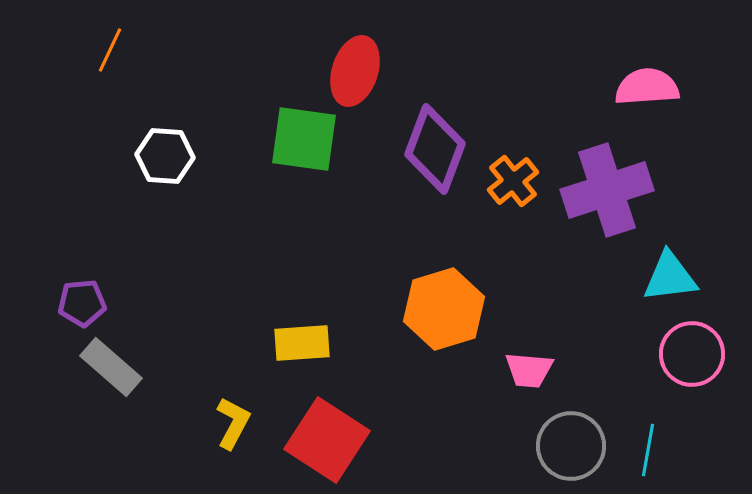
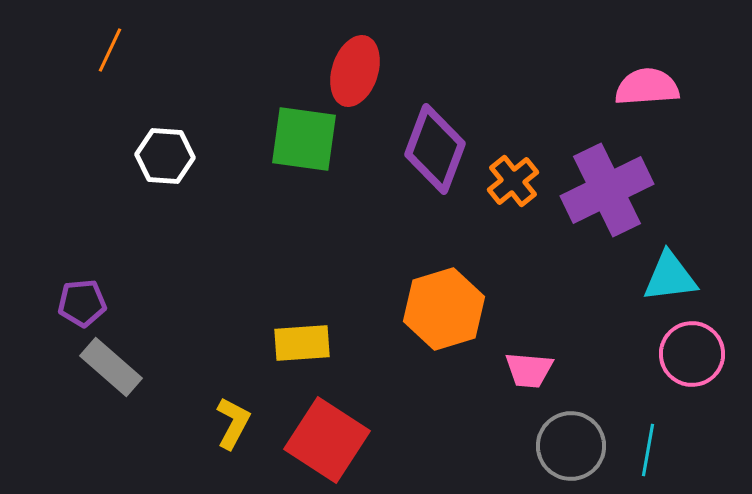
purple cross: rotated 8 degrees counterclockwise
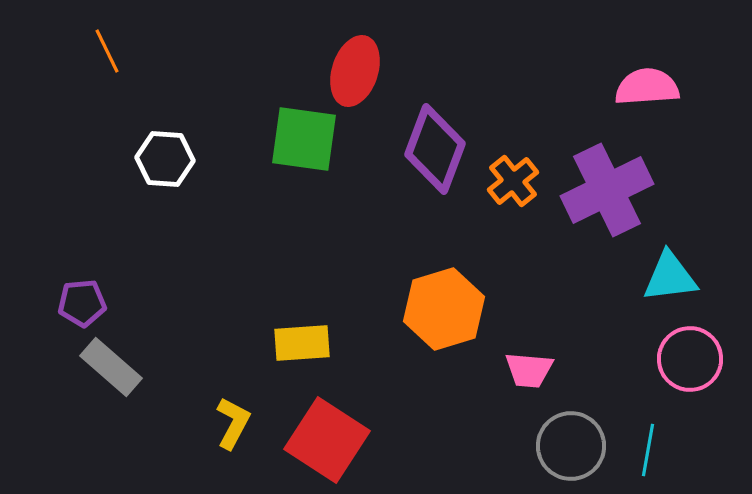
orange line: moved 3 px left, 1 px down; rotated 51 degrees counterclockwise
white hexagon: moved 3 px down
pink circle: moved 2 px left, 5 px down
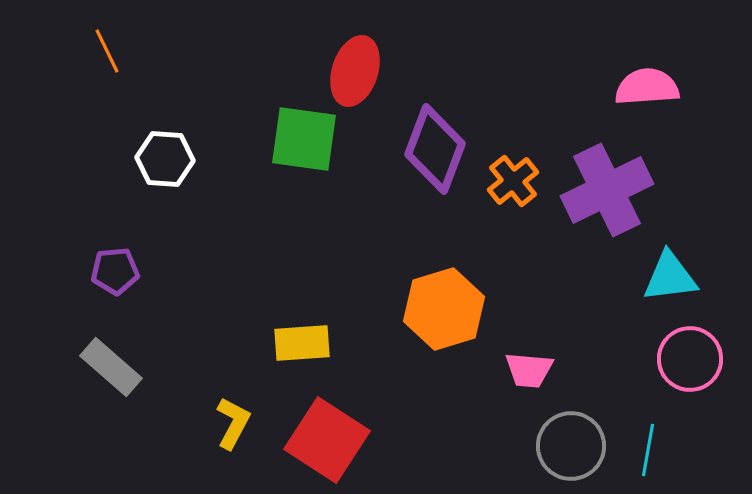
purple pentagon: moved 33 px right, 32 px up
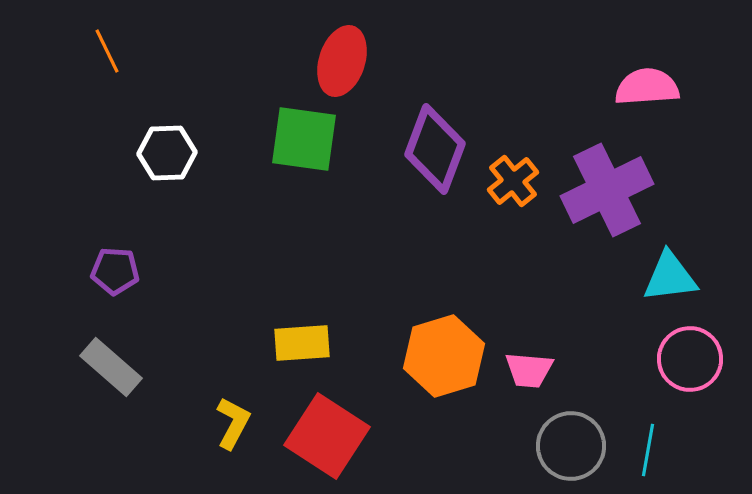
red ellipse: moved 13 px left, 10 px up
white hexagon: moved 2 px right, 6 px up; rotated 6 degrees counterclockwise
purple pentagon: rotated 9 degrees clockwise
orange hexagon: moved 47 px down
red square: moved 4 px up
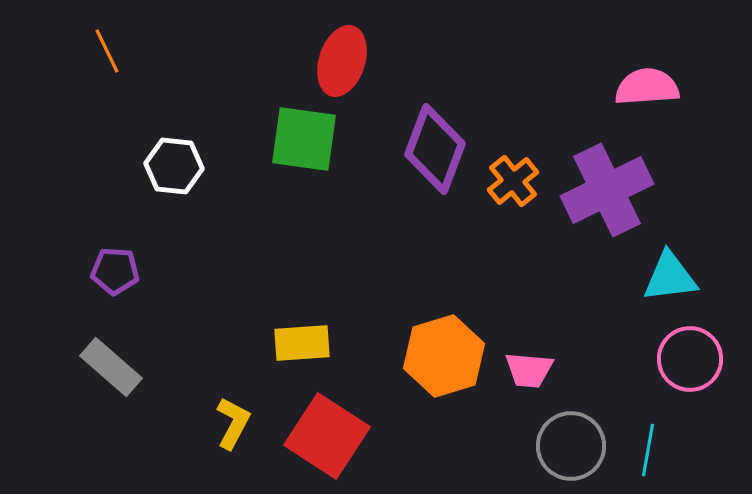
white hexagon: moved 7 px right, 13 px down; rotated 8 degrees clockwise
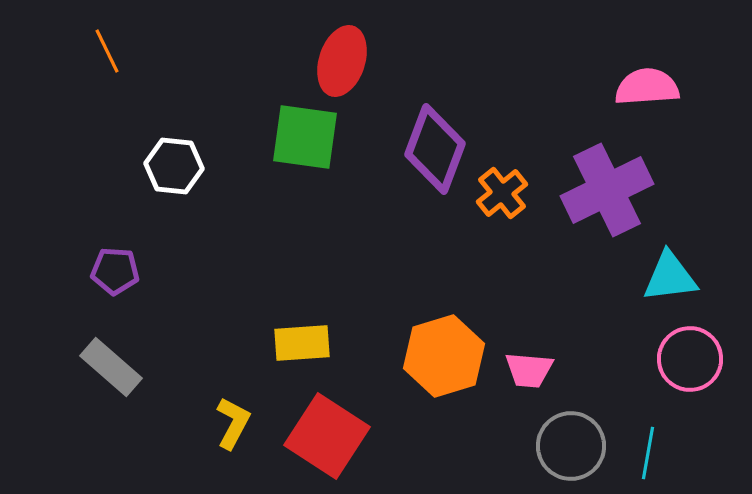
green square: moved 1 px right, 2 px up
orange cross: moved 11 px left, 12 px down
cyan line: moved 3 px down
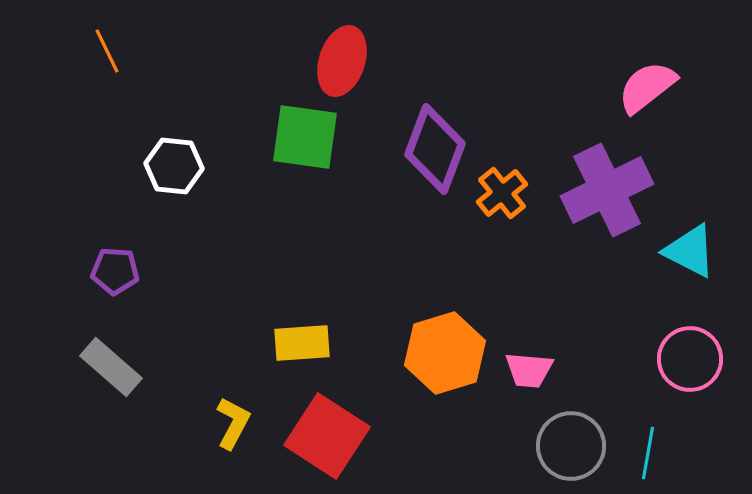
pink semicircle: rotated 34 degrees counterclockwise
cyan triangle: moved 20 px right, 26 px up; rotated 34 degrees clockwise
orange hexagon: moved 1 px right, 3 px up
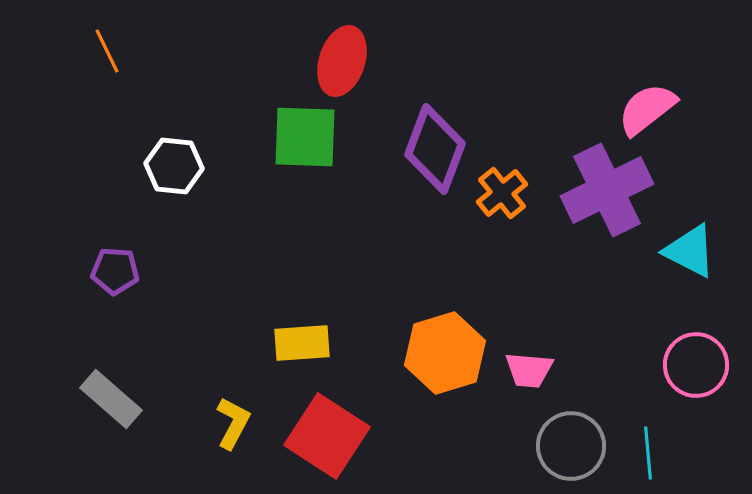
pink semicircle: moved 22 px down
green square: rotated 6 degrees counterclockwise
pink circle: moved 6 px right, 6 px down
gray rectangle: moved 32 px down
cyan line: rotated 15 degrees counterclockwise
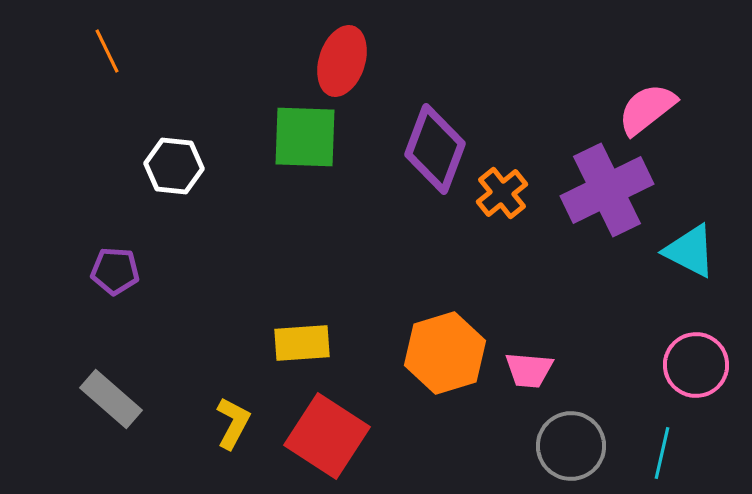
cyan line: moved 14 px right; rotated 18 degrees clockwise
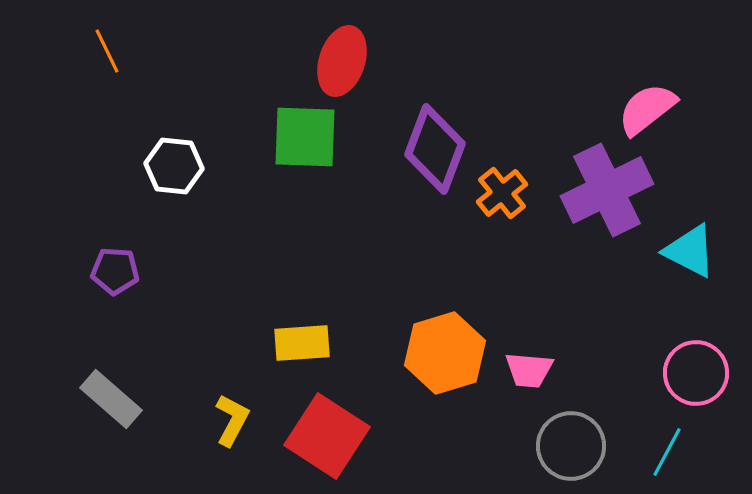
pink circle: moved 8 px down
yellow L-shape: moved 1 px left, 3 px up
cyan line: moved 5 px right, 1 px up; rotated 15 degrees clockwise
